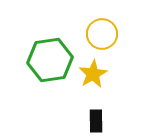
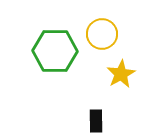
green hexagon: moved 5 px right, 9 px up; rotated 9 degrees clockwise
yellow star: moved 28 px right
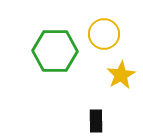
yellow circle: moved 2 px right
yellow star: moved 1 px down
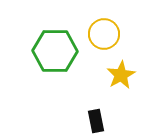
black rectangle: rotated 10 degrees counterclockwise
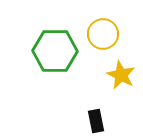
yellow circle: moved 1 px left
yellow star: rotated 16 degrees counterclockwise
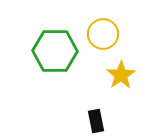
yellow star: rotated 12 degrees clockwise
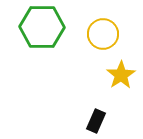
green hexagon: moved 13 px left, 24 px up
black rectangle: rotated 35 degrees clockwise
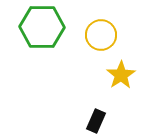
yellow circle: moved 2 px left, 1 px down
